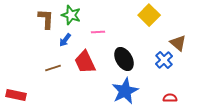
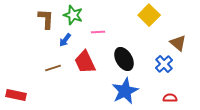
green star: moved 2 px right
blue cross: moved 4 px down
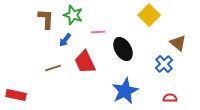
black ellipse: moved 1 px left, 10 px up
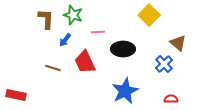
black ellipse: rotated 60 degrees counterclockwise
brown line: rotated 35 degrees clockwise
red semicircle: moved 1 px right, 1 px down
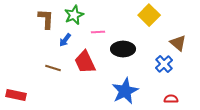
green star: moved 1 px right; rotated 30 degrees clockwise
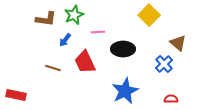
brown L-shape: rotated 95 degrees clockwise
